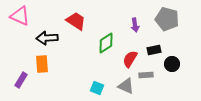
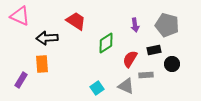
gray pentagon: moved 6 px down
cyan square: rotated 32 degrees clockwise
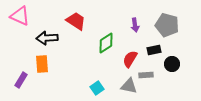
gray triangle: moved 3 px right; rotated 12 degrees counterclockwise
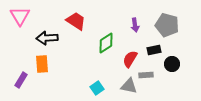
pink triangle: rotated 35 degrees clockwise
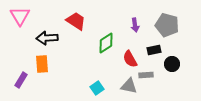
red semicircle: rotated 60 degrees counterclockwise
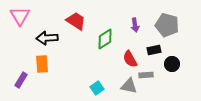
green diamond: moved 1 px left, 4 px up
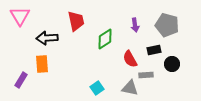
red trapezoid: rotated 45 degrees clockwise
gray triangle: moved 1 px right, 2 px down
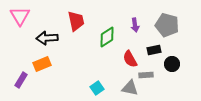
green diamond: moved 2 px right, 2 px up
orange rectangle: rotated 72 degrees clockwise
